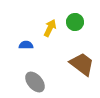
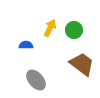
green circle: moved 1 px left, 8 px down
gray ellipse: moved 1 px right, 2 px up
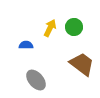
green circle: moved 3 px up
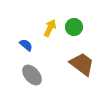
blue semicircle: rotated 40 degrees clockwise
gray ellipse: moved 4 px left, 5 px up
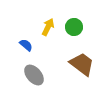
yellow arrow: moved 2 px left, 1 px up
gray ellipse: moved 2 px right
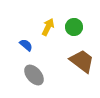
brown trapezoid: moved 3 px up
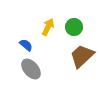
brown trapezoid: moved 5 px up; rotated 80 degrees counterclockwise
gray ellipse: moved 3 px left, 6 px up
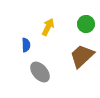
green circle: moved 12 px right, 3 px up
blue semicircle: rotated 48 degrees clockwise
gray ellipse: moved 9 px right, 3 px down
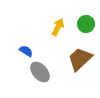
yellow arrow: moved 10 px right
blue semicircle: moved 6 px down; rotated 56 degrees counterclockwise
brown trapezoid: moved 2 px left, 3 px down
